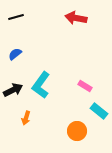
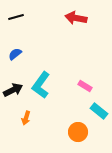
orange circle: moved 1 px right, 1 px down
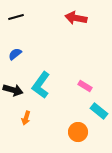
black arrow: rotated 42 degrees clockwise
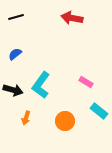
red arrow: moved 4 px left
pink rectangle: moved 1 px right, 4 px up
orange circle: moved 13 px left, 11 px up
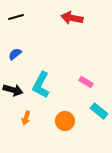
cyan L-shape: rotated 8 degrees counterclockwise
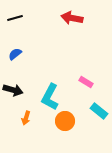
black line: moved 1 px left, 1 px down
cyan L-shape: moved 9 px right, 12 px down
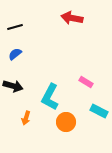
black line: moved 9 px down
black arrow: moved 4 px up
cyan rectangle: rotated 12 degrees counterclockwise
orange circle: moved 1 px right, 1 px down
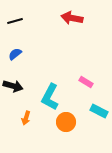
black line: moved 6 px up
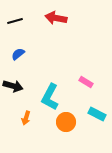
red arrow: moved 16 px left
blue semicircle: moved 3 px right
cyan rectangle: moved 2 px left, 3 px down
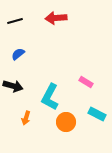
red arrow: rotated 15 degrees counterclockwise
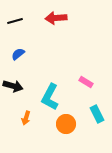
cyan rectangle: rotated 36 degrees clockwise
orange circle: moved 2 px down
